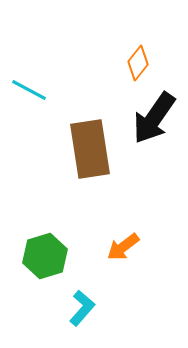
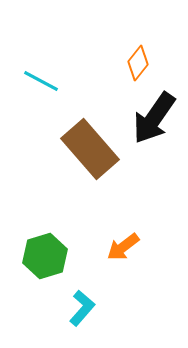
cyan line: moved 12 px right, 9 px up
brown rectangle: rotated 32 degrees counterclockwise
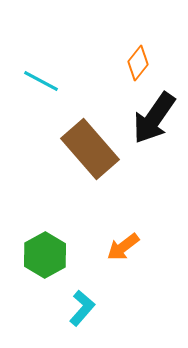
green hexagon: moved 1 px up; rotated 12 degrees counterclockwise
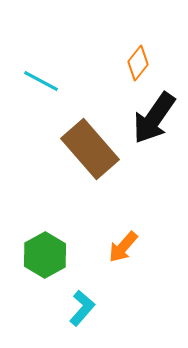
orange arrow: rotated 12 degrees counterclockwise
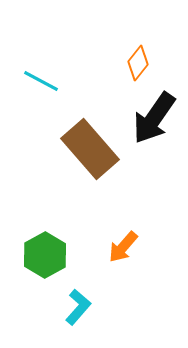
cyan L-shape: moved 4 px left, 1 px up
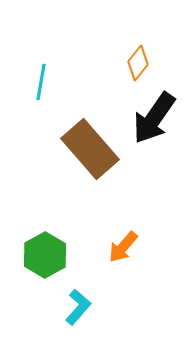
cyan line: moved 1 px down; rotated 72 degrees clockwise
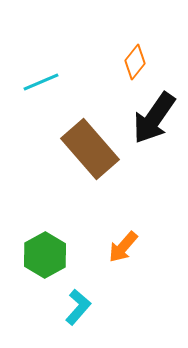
orange diamond: moved 3 px left, 1 px up
cyan line: rotated 57 degrees clockwise
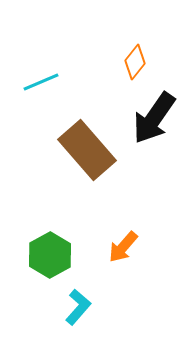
brown rectangle: moved 3 px left, 1 px down
green hexagon: moved 5 px right
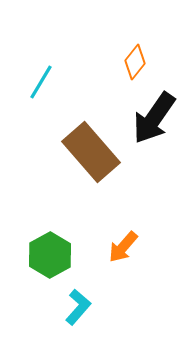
cyan line: rotated 36 degrees counterclockwise
brown rectangle: moved 4 px right, 2 px down
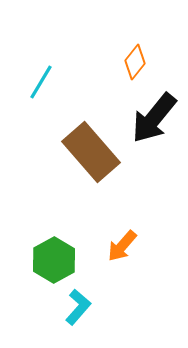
black arrow: rotated 4 degrees clockwise
orange arrow: moved 1 px left, 1 px up
green hexagon: moved 4 px right, 5 px down
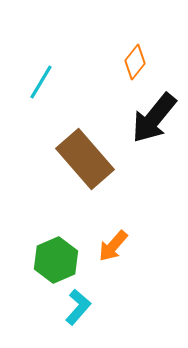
brown rectangle: moved 6 px left, 7 px down
orange arrow: moved 9 px left
green hexagon: moved 2 px right; rotated 6 degrees clockwise
